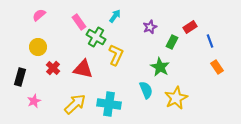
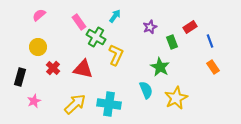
green rectangle: rotated 48 degrees counterclockwise
orange rectangle: moved 4 px left
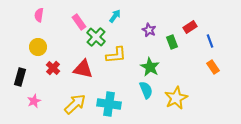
pink semicircle: rotated 40 degrees counterclockwise
purple star: moved 1 px left, 3 px down; rotated 24 degrees counterclockwise
green cross: rotated 12 degrees clockwise
yellow L-shape: rotated 60 degrees clockwise
green star: moved 10 px left
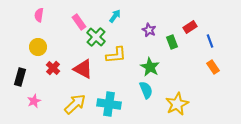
red triangle: rotated 15 degrees clockwise
yellow star: moved 1 px right, 6 px down
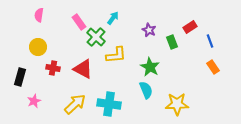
cyan arrow: moved 2 px left, 2 px down
red cross: rotated 32 degrees counterclockwise
yellow star: rotated 25 degrees clockwise
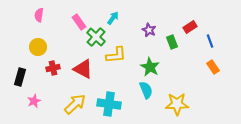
red cross: rotated 24 degrees counterclockwise
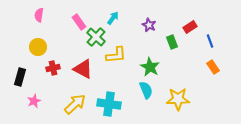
purple star: moved 5 px up
yellow star: moved 1 px right, 5 px up
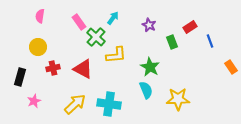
pink semicircle: moved 1 px right, 1 px down
orange rectangle: moved 18 px right
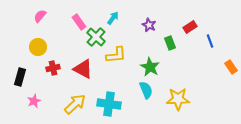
pink semicircle: rotated 32 degrees clockwise
green rectangle: moved 2 px left, 1 px down
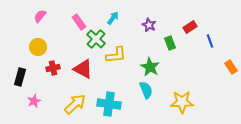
green cross: moved 2 px down
yellow star: moved 4 px right, 3 px down
